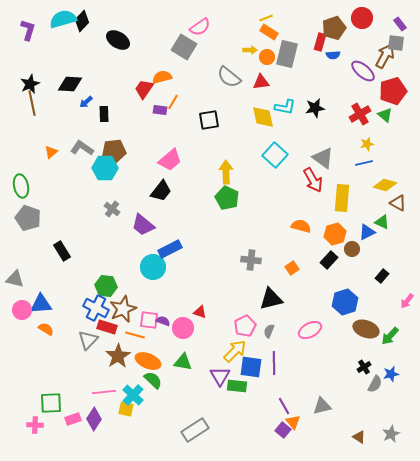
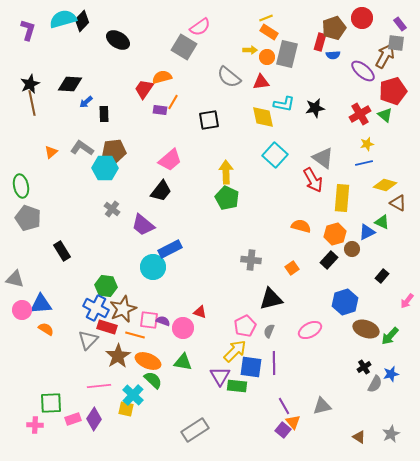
cyan L-shape at (285, 107): moved 1 px left, 3 px up
pink line at (104, 392): moved 5 px left, 6 px up
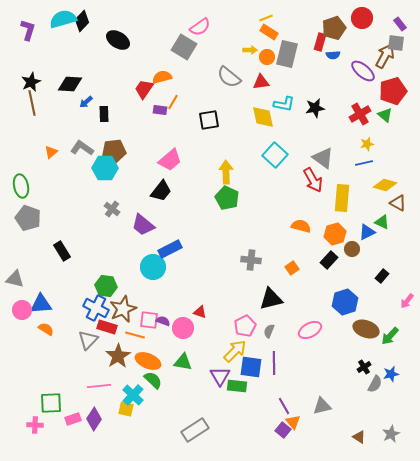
black star at (30, 84): moved 1 px right, 2 px up
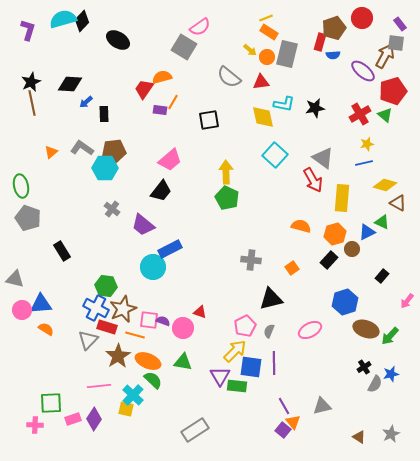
yellow arrow at (250, 50): rotated 40 degrees clockwise
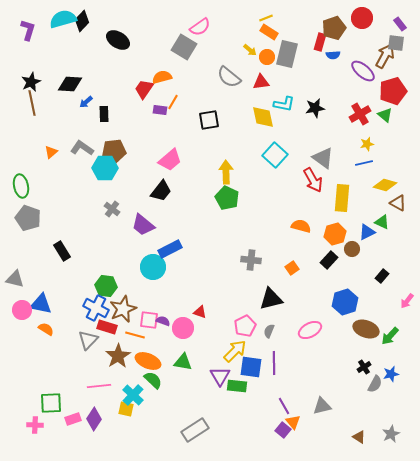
blue triangle at (41, 304): rotated 15 degrees clockwise
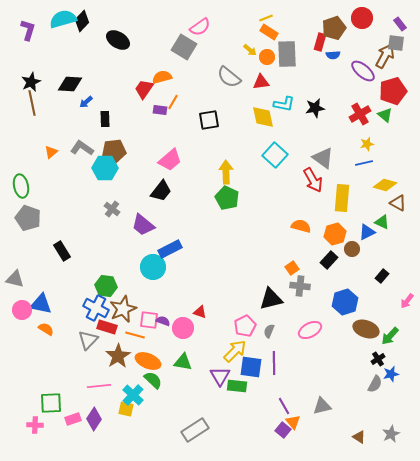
gray rectangle at (287, 54): rotated 16 degrees counterclockwise
black rectangle at (104, 114): moved 1 px right, 5 px down
gray cross at (251, 260): moved 49 px right, 26 px down
black cross at (364, 367): moved 14 px right, 8 px up
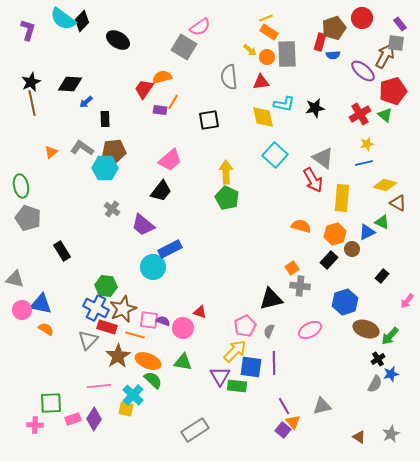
cyan semicircle at (63, 19): rotated 128 degrees counterclockwise
gray semicircle at (229, 77): rotated 45 degrees clockwise
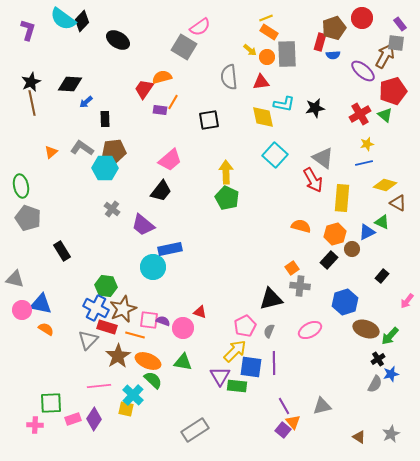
blue rectangle at (170, 249): rotated 15 degrees clockwise
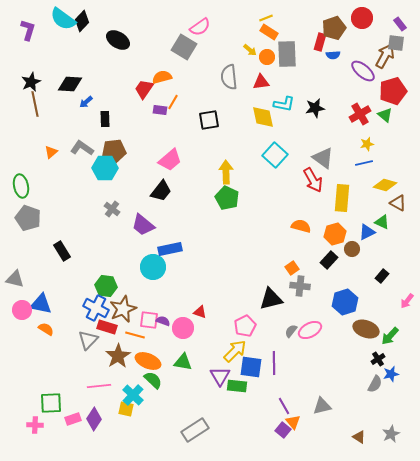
brown line at (32, 103): moved 3 px right, 1 px down
gray semicircle at (269, 331): moved 22 px right; rotated 16 degrees clockwise
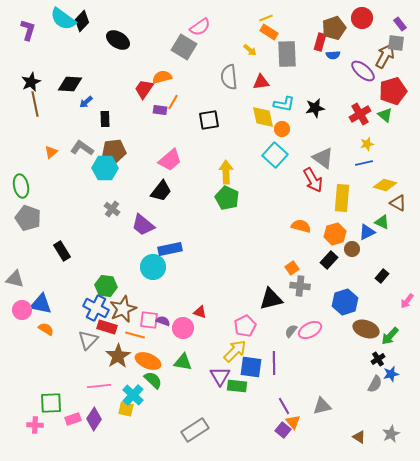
orange circle at (267, 57): moved 15 px right, 72 px down
